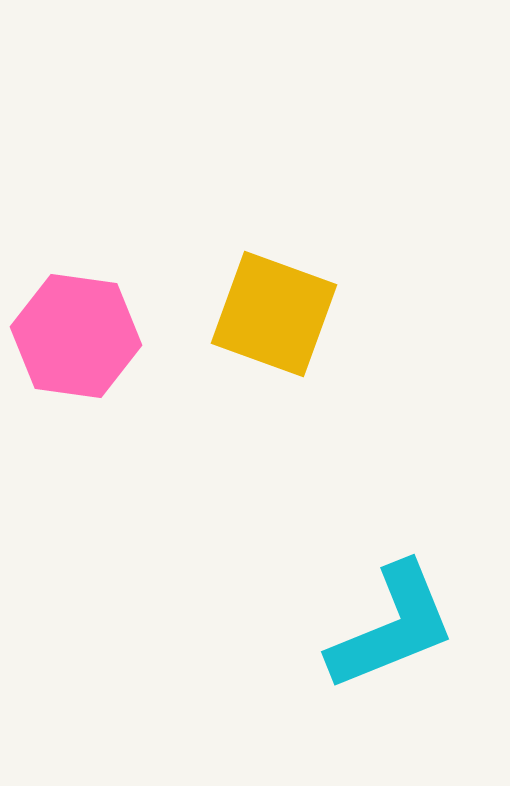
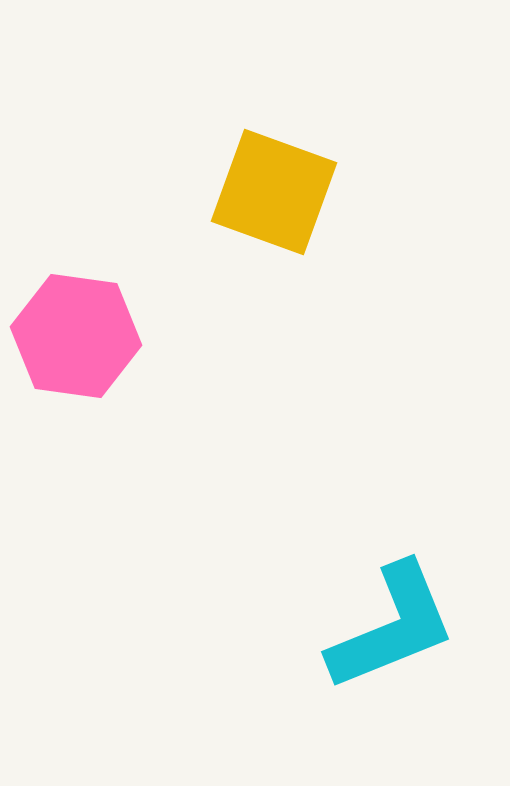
yellow square: moved 122 px up
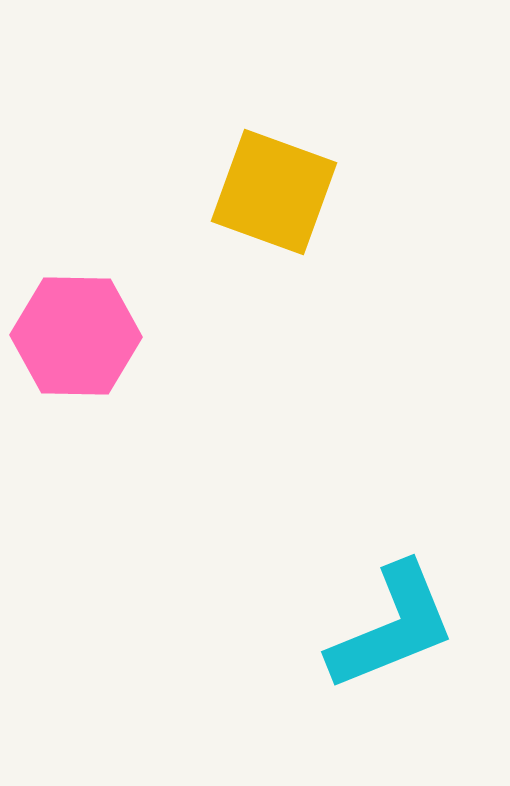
pink hexagon: rotated 7 degrees counterclockwise
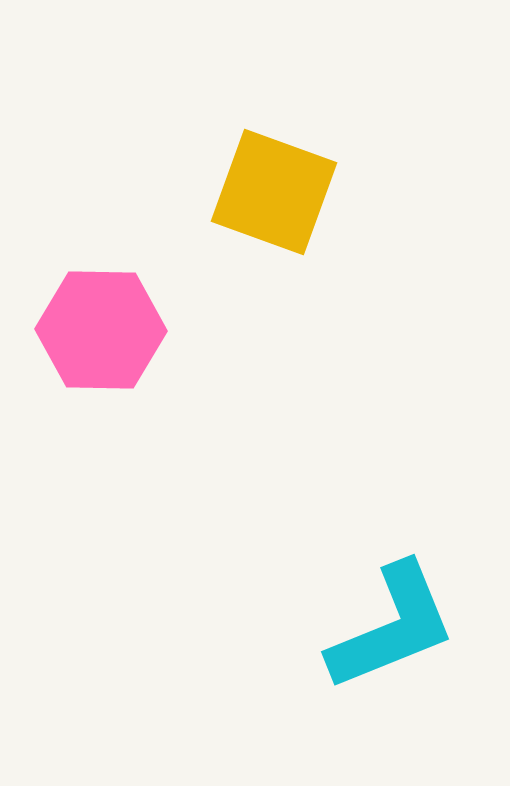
pink hexagon: moved 25 px right, 6 px up
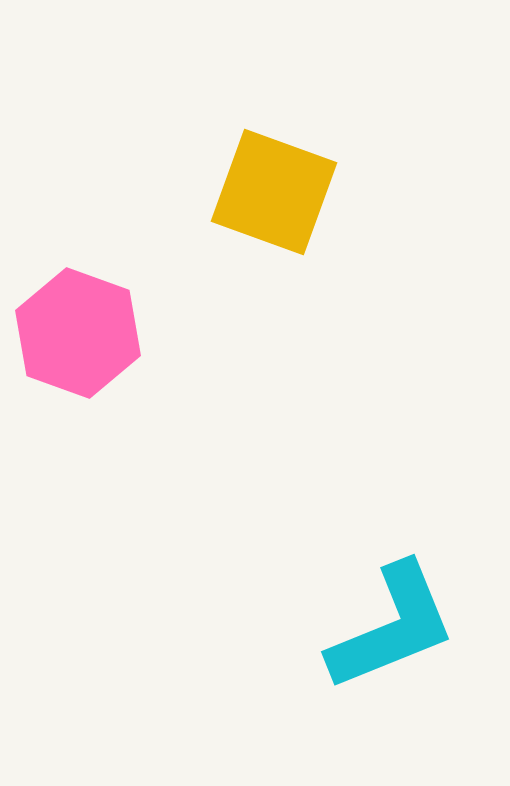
pink hexagon: moved 23 px left, 3 px down; rotated 19 degrees clockwise
